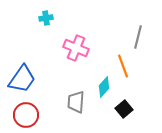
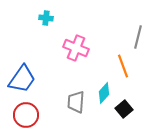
cyan cross: rotated 16 degrees clockwise
cyan diamond: moved 6 px down
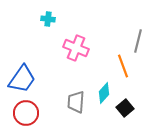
cyan cross: moved 2 px right, 1 px down
gray line: moved 4 px down
black square: moved 1 px right, 1 px up
red circle: moved 2 px up
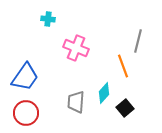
blue trapezoid: moved 3 px right, 2 px up
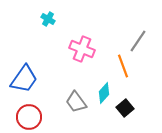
cyan cross: rotated 24 degrees clockwise
gray line: rotated 20 degrees clockwise
pink cross: moved 6 px right, 1 px down
blue trapezoid: moved 1 px left, 2 px down
gray trapezoid: rotated 40 degrees counterclockwise
red circle: moved 3 px right, 4 px down
